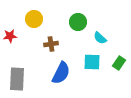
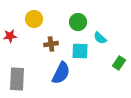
cyan square: moved 12 px left, 11 px up
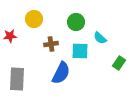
green circle: moved 2 px left
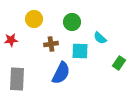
green circle: moved 4 px left
red star: moved 1 px right, 4 px down
